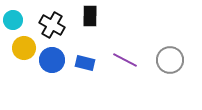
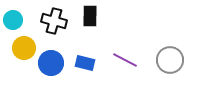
black cross: moved 2 px right, 4 px up; rotated 15 degrees counterclockwise
blue circle: moved 1 px left, 3 px down
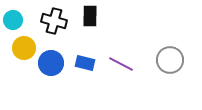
purple line: moved 4 px left, 4 px down
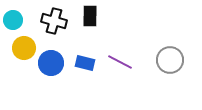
purple line: moved 1 px left, 2 px up
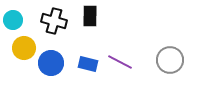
blue rectangle: moved 3 px right, 1 px down
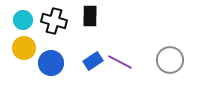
cyan circle: moved 10 px right
blue rectangle: moved 5 px right, 3 px up; rotated 48 degrees counterclockwise
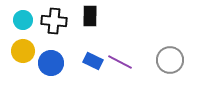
black cross: rotated 10 degrees counterclockwise
yellow circle: moved 1 px left, 3 px down
blue rectangle: rotated 60 degrees clockwise
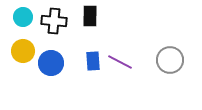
cyan circle: moved 3 px up
blue rectangle: rotated 60 degrees clockwise
